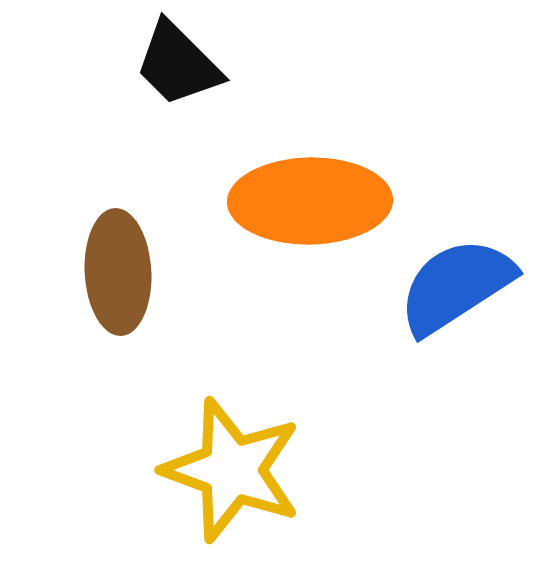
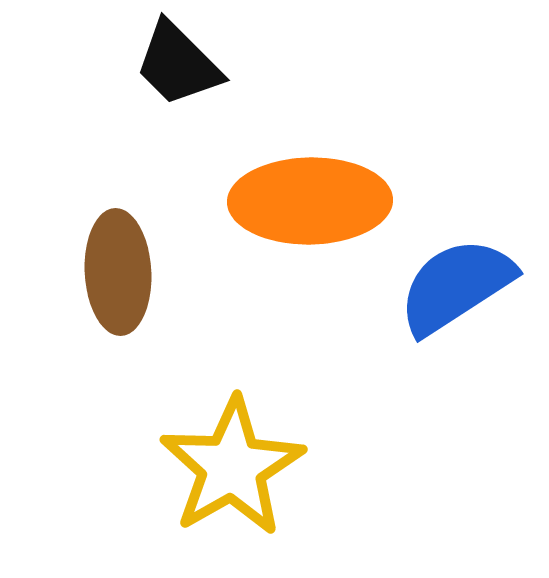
yellow star: moved 3 px up; rotated 22 degrees clockwise
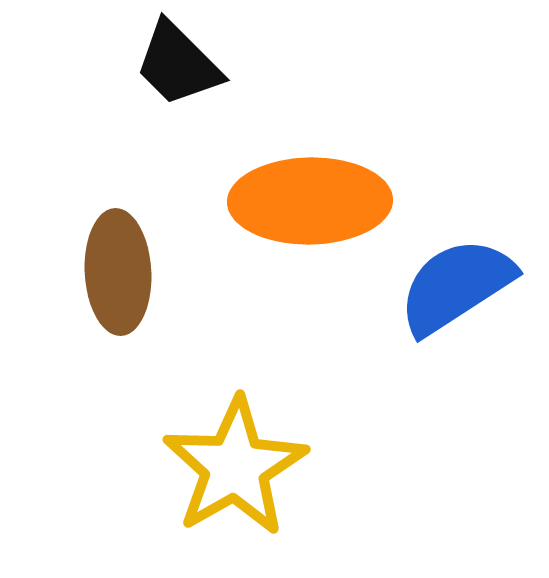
yellow star: moved 3 px right
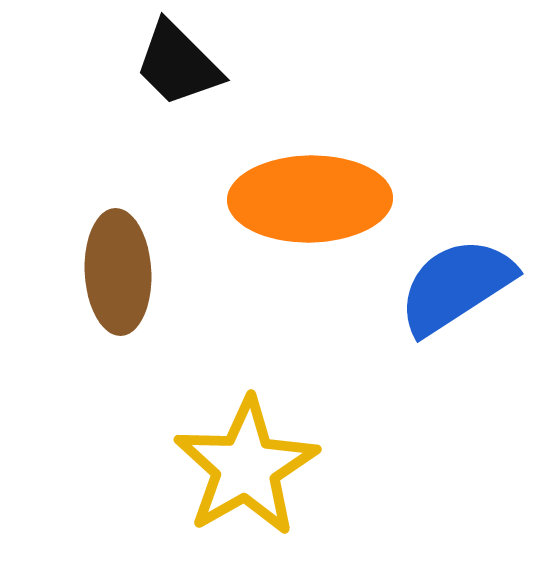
orange ellipse: moved 2 px up
yellow star: moved 11 px right
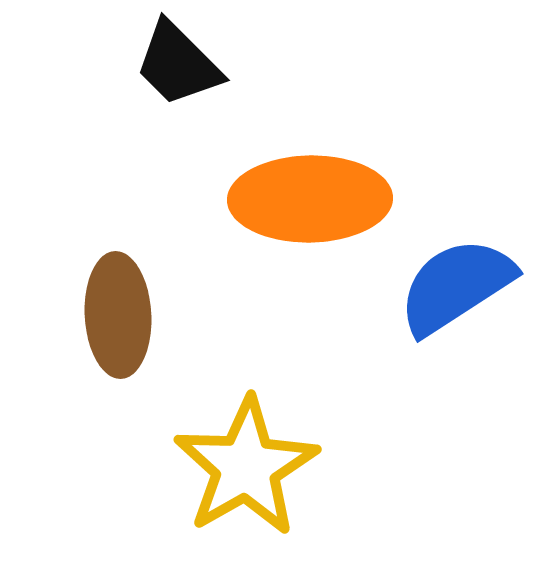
brown ellipse: moved 43 px down
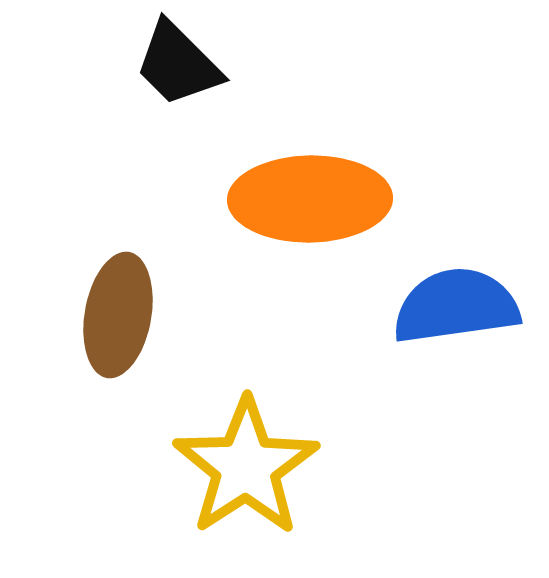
blue semicircle: moved 20 px down; rotated 25 degrees clockwise
brown ellipse: rotated 13 degrees clockwise
yellow star: rotated 3 degrees counterclockwise
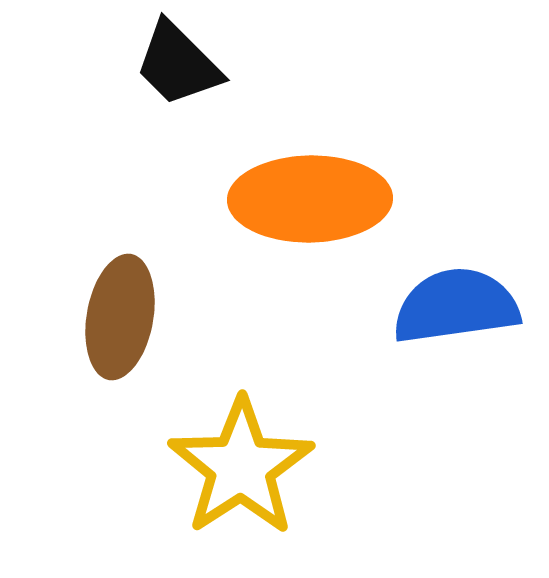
brown ellipse: moved 2 px right, 2 px down
yellow star: moved 5 px left
